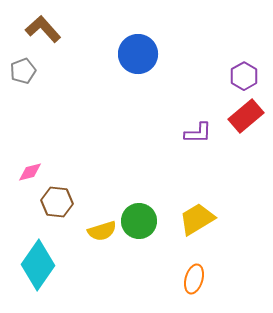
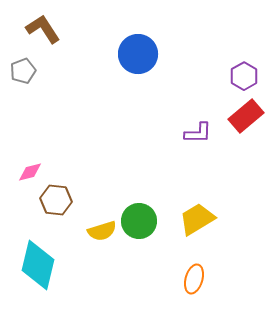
brown L-shape: rotated 9 degrees clockwise
brown hexagon: moved 1 px left, 2 px up
cyan diamond: rotated 21 degrees counterclockwise
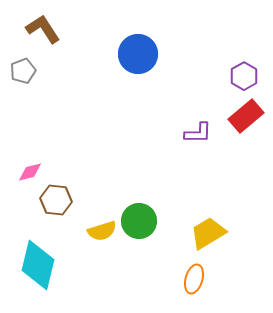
yellow trapezoid: moved 11 px right, 14 px down
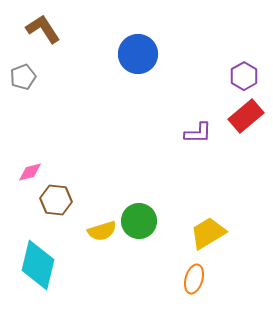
gray pentagon: moved 6 px down
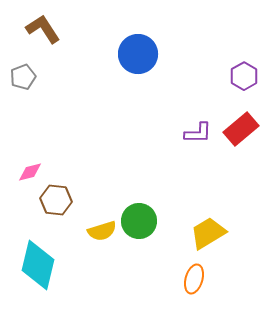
red rectangle: moved 5 px left, 13 px down
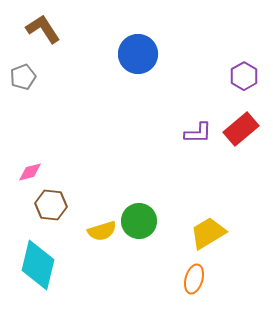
brown hexagon: moved 5 px left, 5 px down
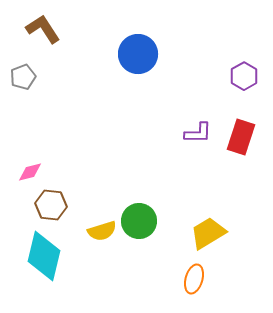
red rectangle: moved 8 px down; rotated 32 degrees counterclockwise
cyan diamond: moved 6 px right, 9 px up
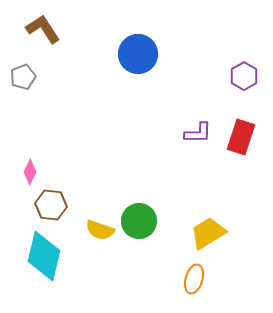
pink diamond: rotated 50 degrees counterclockwise
yellow semicircle: moved 2 px left, 1 px up; rotated 36 degrees clockwise
